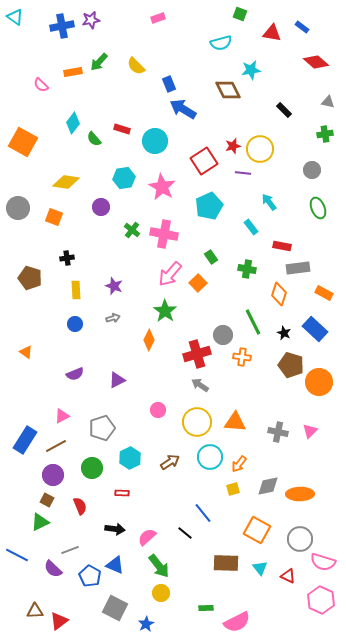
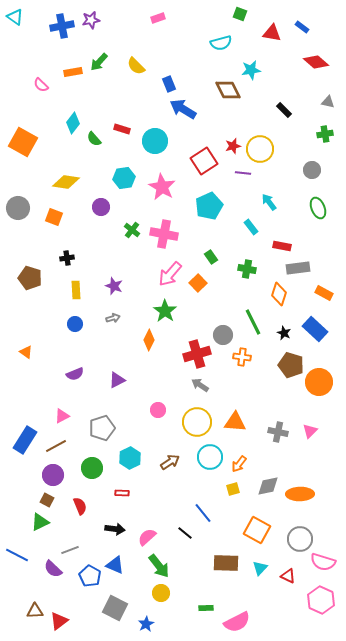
cyan triangle at (260, 568): rotated 21 degrees clockwise
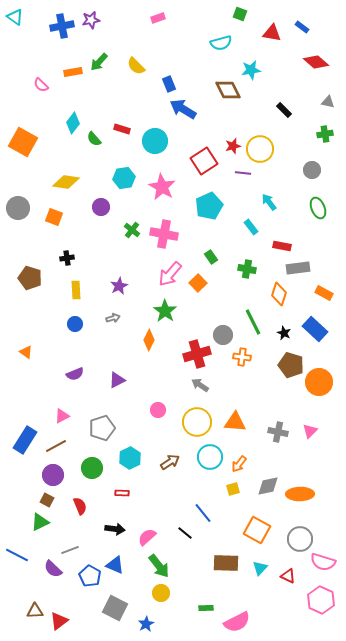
purple star at (114, 286): moved 5 px right; rotated 24 degrees clockwise
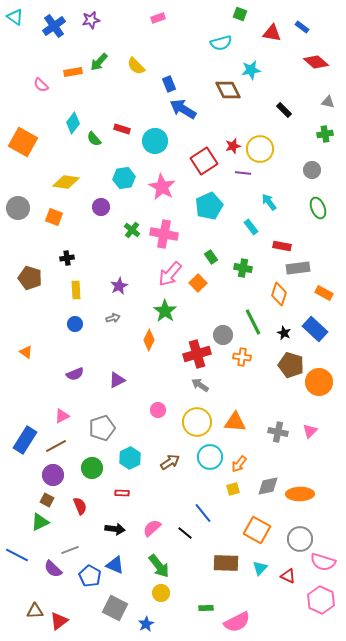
blue cross at (62, 26): moved 8 px left; rotated 25 degrees counterclockwise
green cross at (247, 269): moved 4 px left, 1 px up
pink semicircle at (147, 537): moved 5 px right, 9 px up
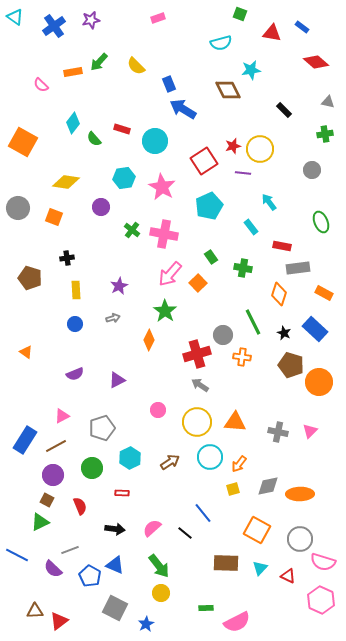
green ellipse at (318, 208): moved 3 px right, 14 px down
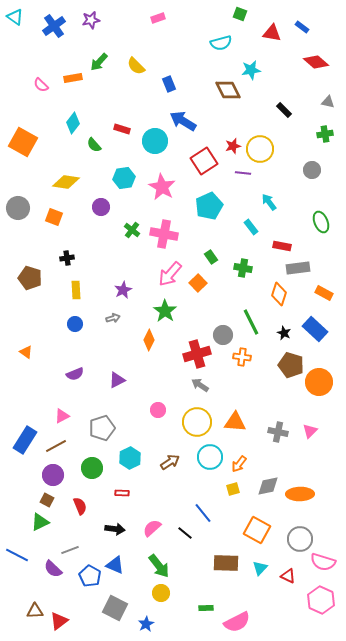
orange rectangle at (73, 72): moved 6 px down
blue arrow at (183, 109): moved 12 px down
green semicircle at (94, 139): moved 6 px down
purple star at (119, 286): moved 4 px right, 4 px down
green line at (253, 322): moved 2 px left
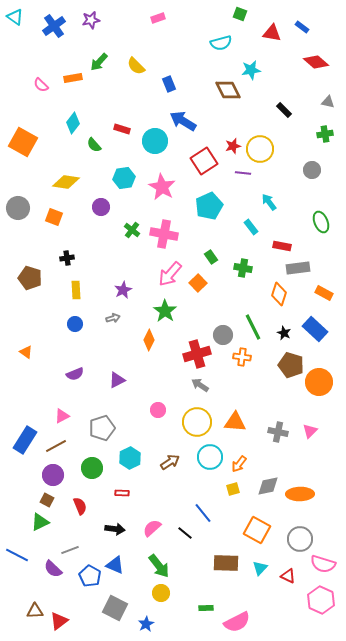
green line at (251, 322): moved 2 px right, 5 px down
pink semicircle at (323, 562): moved 2 px down
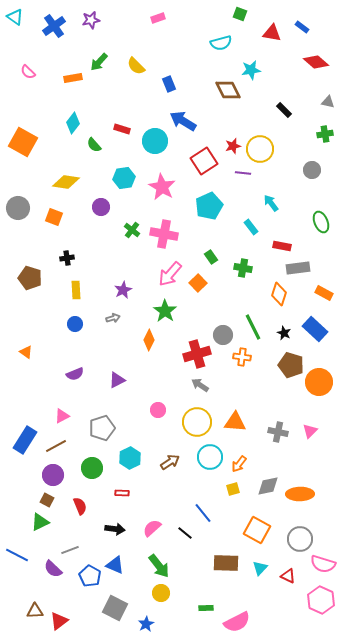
pink semicircle at (41, 85): moved 13 px left, 13 px up
cyan arrow at (269, 202): moved 2 px right, 1 px down
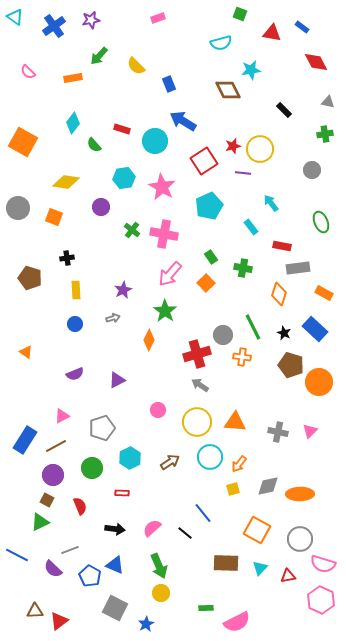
green arrow at (99, 62): moved 6 px up
red diamond at (316, 62): rotated 20 degrees clockwise
orange square at (198, 283): moved 8 px right
green arrow at (159, 566): rotated 15 degrees clockwise
red triangle at (288, 576): rotated 35 degrees counterclockwise
